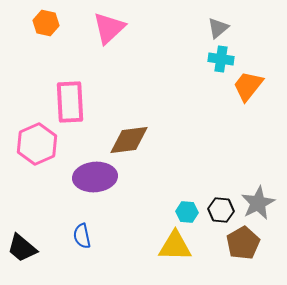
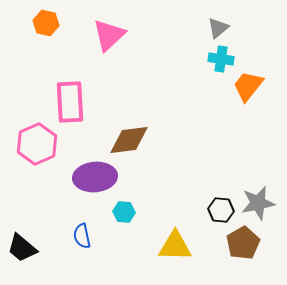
pink triangle: moved 7 px down
gray star: rotated 16 degrees clockwise
cyan hexagon: moved 63 px left
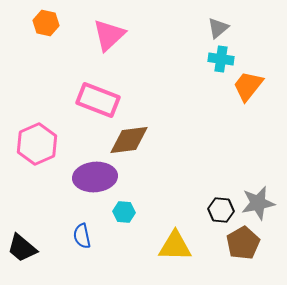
pink rectangle: moved 28 px right, 2 px up; rotated 66 degrees counterclockwise
